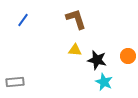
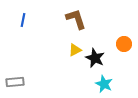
blue line: rotated 24 degrees counterclockwise
yellow triangle: rotated 32 degrees counterclockwise
orange circle: moved 4 px left, 12 px up
black star: moved 2 px left, 2 px up; rotated 12 degrees clockwise
cyan star: moved 2 px down
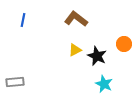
brown L-shape: rotated 35 degrees counterclockwise
black star: moved 2 px right, 2 px up
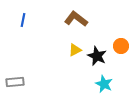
orange circle: moved 3 px left, 2 px down
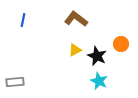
orange circle: moved 2 px up
cyan star: moved 5 px left, 3 px up
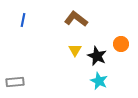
yellow triangle: rotated 32 degrees counterclockwise
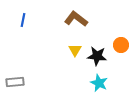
orange circle: moved 1 px down
black star: rotated 18 degrees counterclockwise
cyan star: moved 2 px down
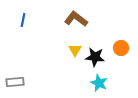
orange circle: moved 3 px down
black star: moved 2 px left, 1 px down
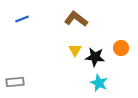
blue line: moved 1 px left, 1 px up; rotated 56 degrees clockwise
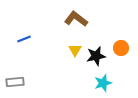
blue line: moved 2 px right, 20 px down
black star: moved 1 px right, 1 px up; rotated 18 degrees counterclockwise
cyan star: moved 4 px right; rotated 30 degrees clockwise
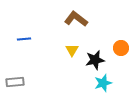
blue line: rotated 16 degrees clockwise
yellow triangle: moved 3 px left
black star: moved 1 px left, 4 px down
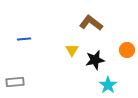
brown L-shape: moved 15 px right, 4 px down
orange circle: moved 6 px right, 2 px down
cyan star: moved 5 px right, 2 px down; rotated 18 degrees counterclockwise
